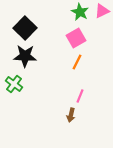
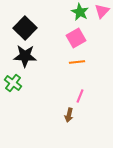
pink triangle: rotated 21 degrees counterclockwise
orange line: rotated 56 degrees clockwise
green cross: moved 1 px left, 1 px up
brown arrow: moved 2 px left
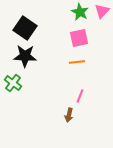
black square: rotated 10 degrees counterclockwise
pink square: moved 3 px right; rotated 18 degrees clockwise
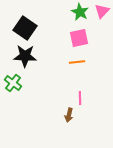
pink line: moved 2 px down; rotated 24 degrees counterclockwise
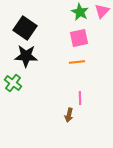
black star: moved 1 px right
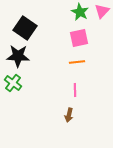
black star: moved 8 px left
pink line: moved 5 px left, 8 px up
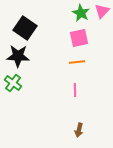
green star: moved 1 px right, 1 px down
brown arrow: moved 10 px right, 15 px down
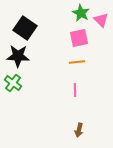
pink triangle: moved 1 px left, 9 px down; rotated 28 degrees counterclockwise
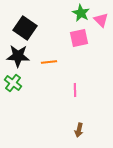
orange line: moved 28 px left
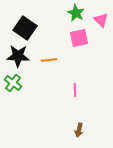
green star: moved 5 px left
orange line: moved 2 px up
